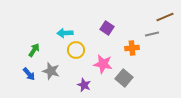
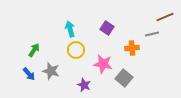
cyan arrow: moved 5 px right, 4 px up; rotated 77 degrees clockwise
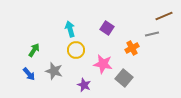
brown line: moved 1 px left, 1 px up
orange cross: rotated 24 degrees counterclockwise
gray star: moved 3 px right
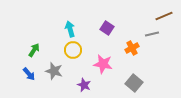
yellow circle: moved 3 px left
gray square: moved 10 px right, 5 px down
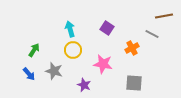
brown line: rotated 12 degrees clockwise
gray line: rotated 40 degrees clockwise
gray square: rotated 36 degrees counterclockwise
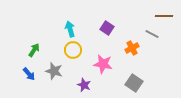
brown line: rotated 12 degrees clockwise
gray square: rotated 30 degrees clockwise
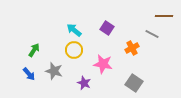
cyan arrow: moved 4 px right, 1 px down; rotated 35 degrees counterclockwise
yellow circle: moved 1 px right
purple star: moved 2 px up
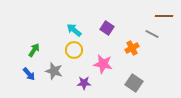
purple star: rotated 24 degrees counterclockwise
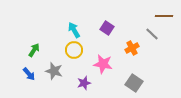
cyan arrow: rotated 21 degrees clockwise
gray line: rotated 16 degrees clockwise
purple star: rotated 16 degrees counterclockwise
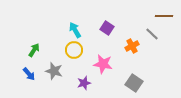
cyan arrow: moved 1 px right
orange cross: moved 2 px up
